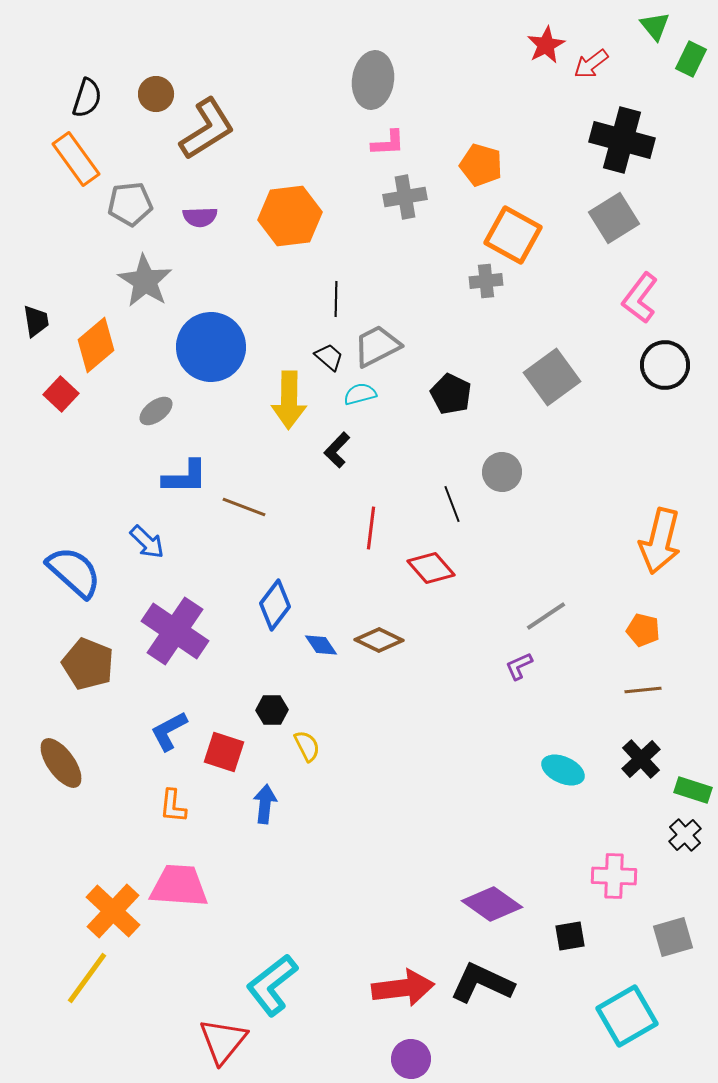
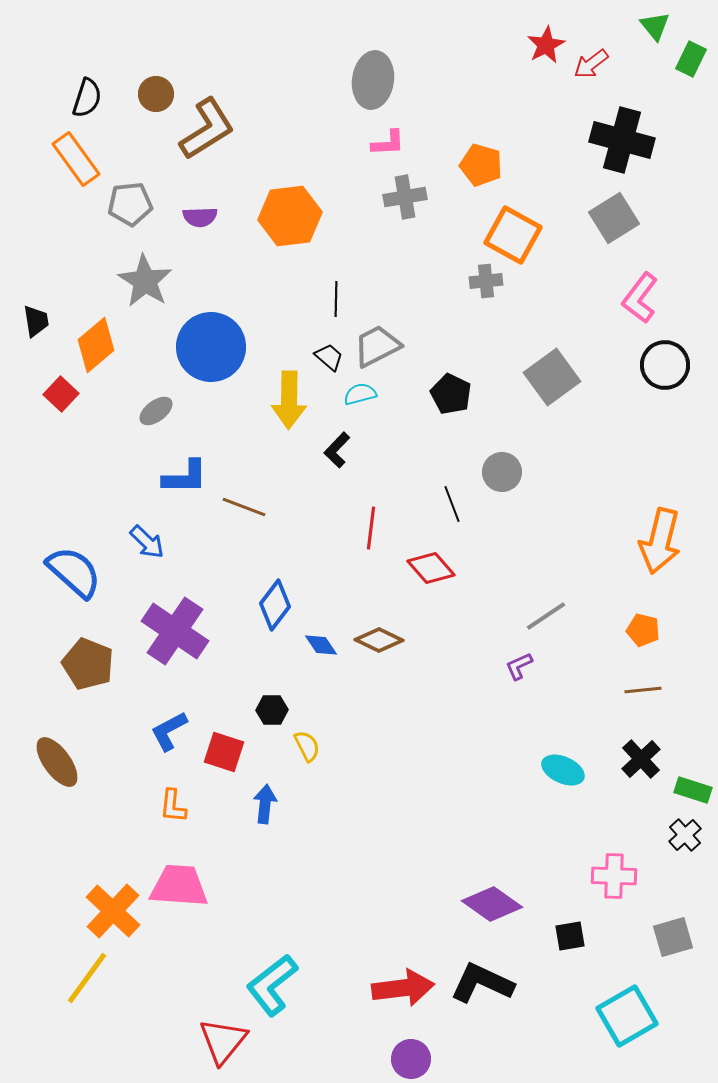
brown ellipse at (61, 763): moved 4 px left, 1 px up
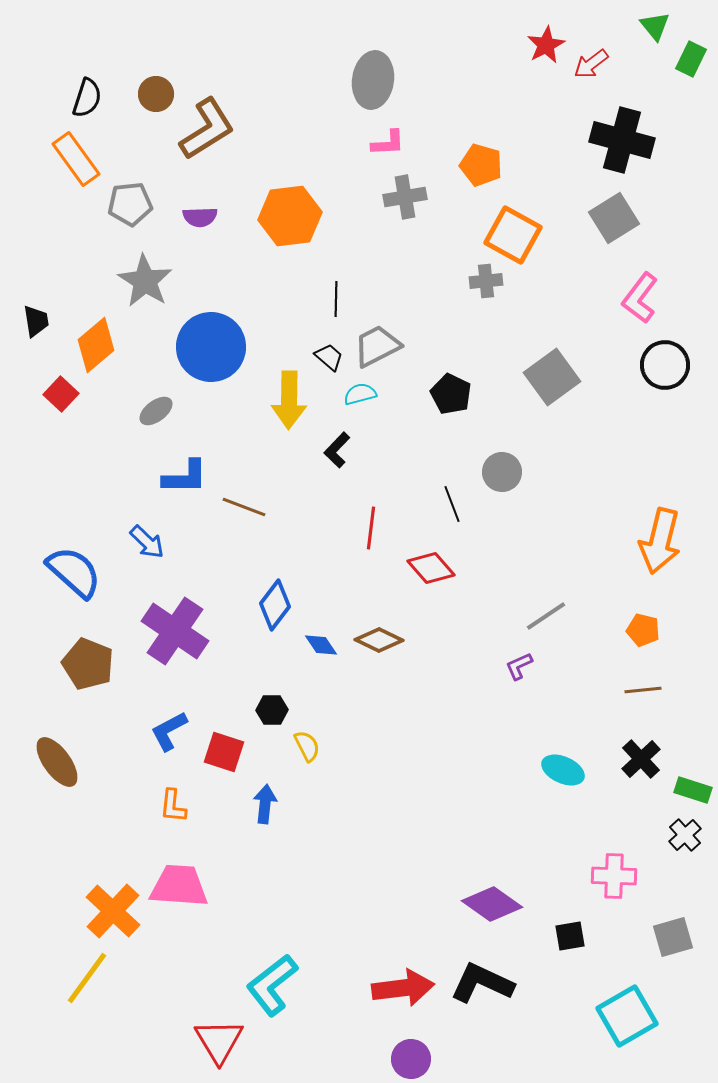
red triangle at (223, 1041): moved 4 px left; rotated 10 degrees counterclockwise
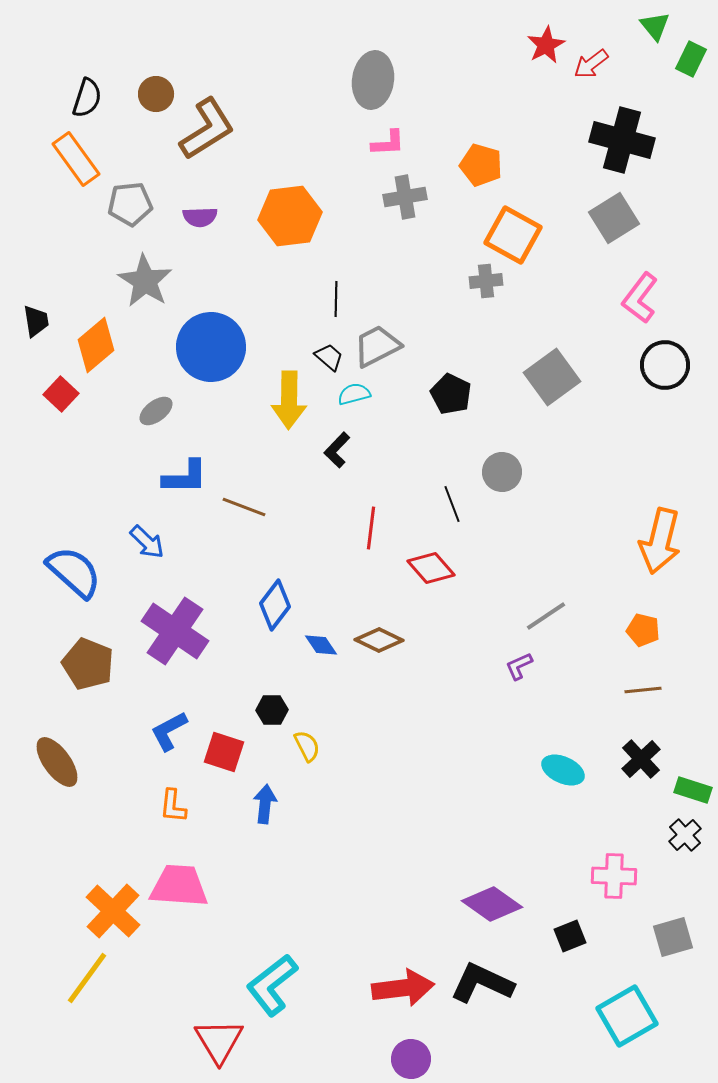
cyan semicircle at (360, 394): moved 6 px left
black square at (570, 936): rotated 12 degrees counterclockwise
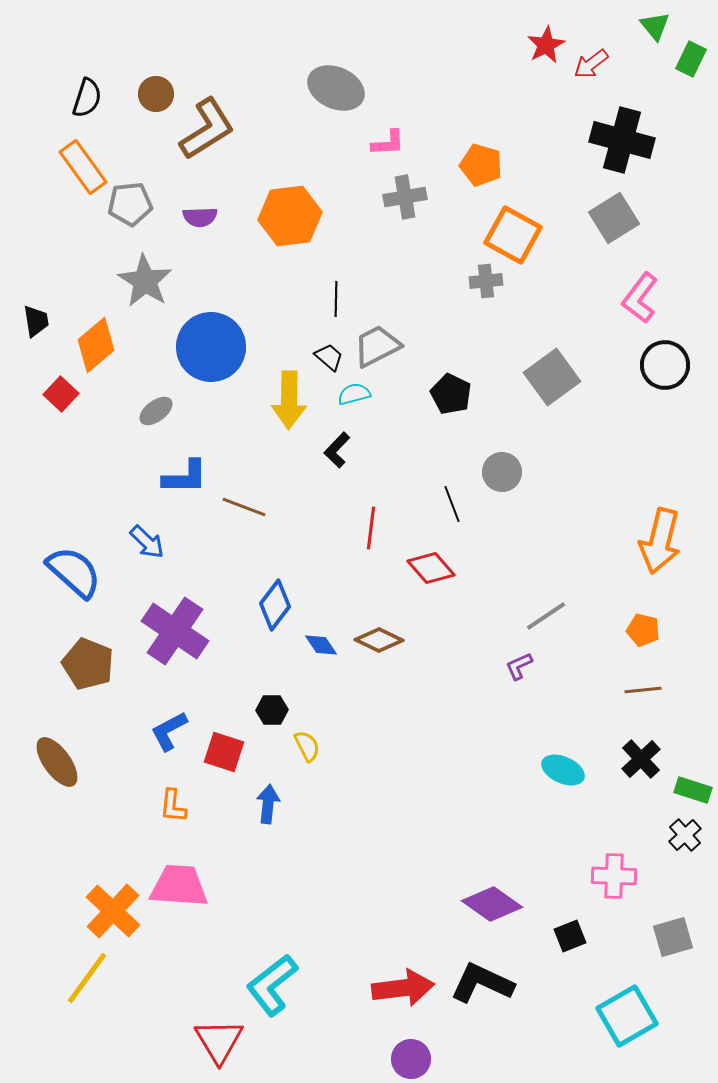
gray ellipse at (373, 80): moved 37 px left, 8 px down; rotated 74 degrees counterclockwise
orange rectangle at (76, 159): moved 7 px right, 8 px down
blue arrow at (265, 804): moved 3 px right
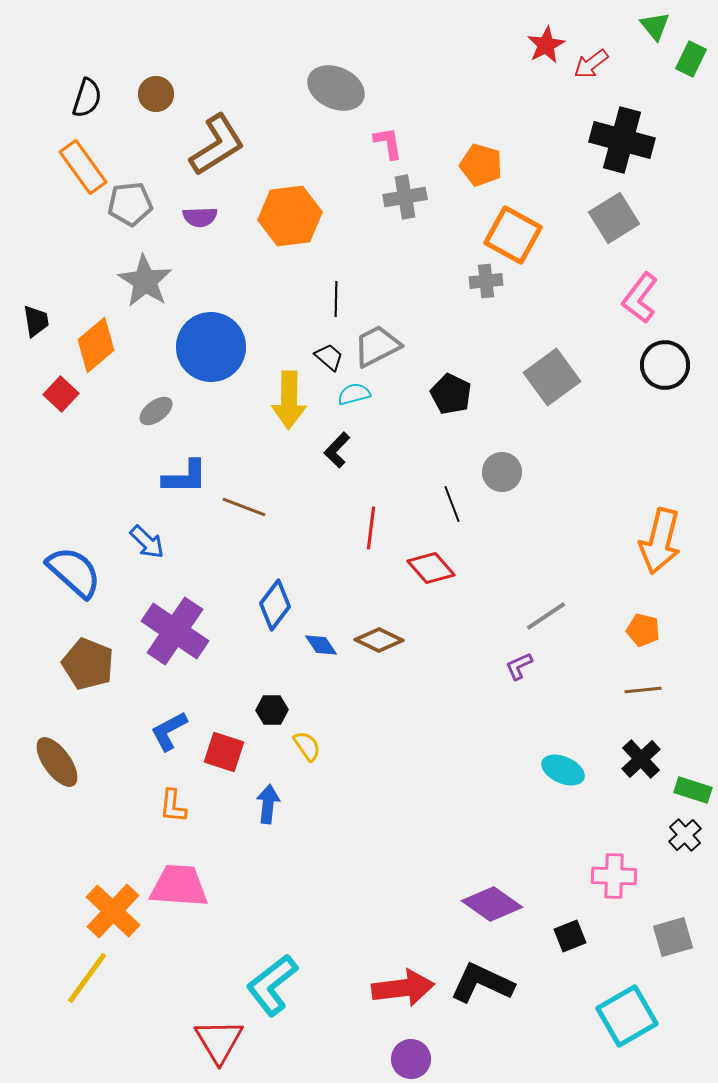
brown L-shape at (207, 129): moved 10 px right, 16 px down
pink L-shape at (388, 143): rotated 96 degrees counterclockwise
yellow semicircle at (307, 746): rotated 8 degrees counterclockwise
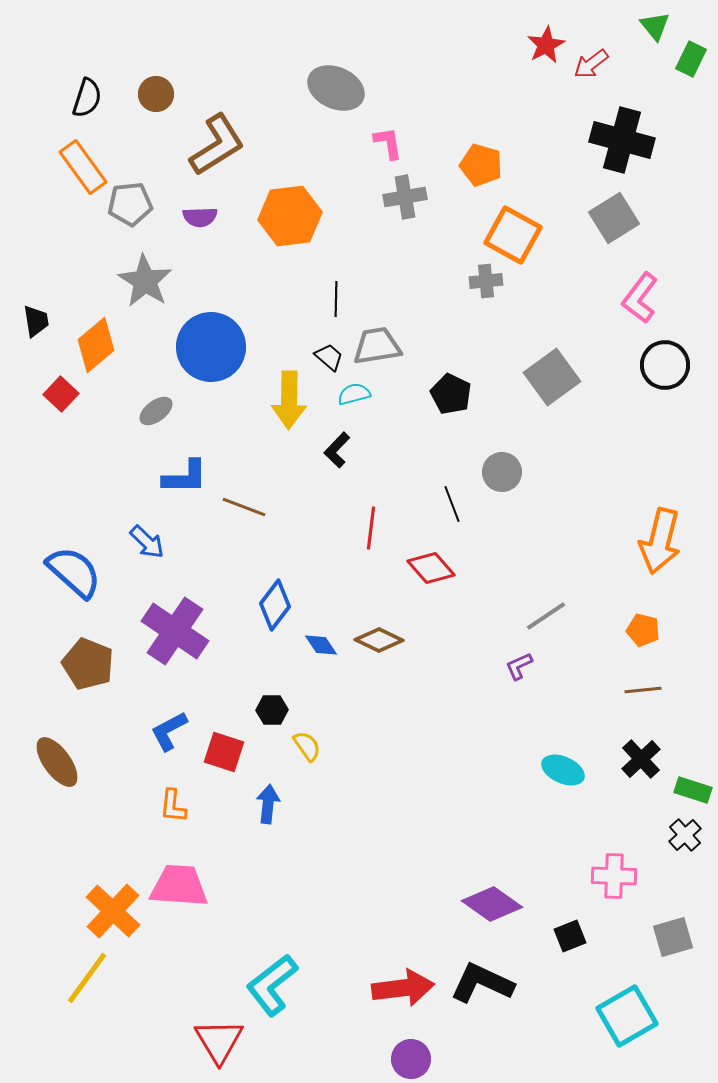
gray trapezoid at (377, 346): rotated 18 degrees clockwise
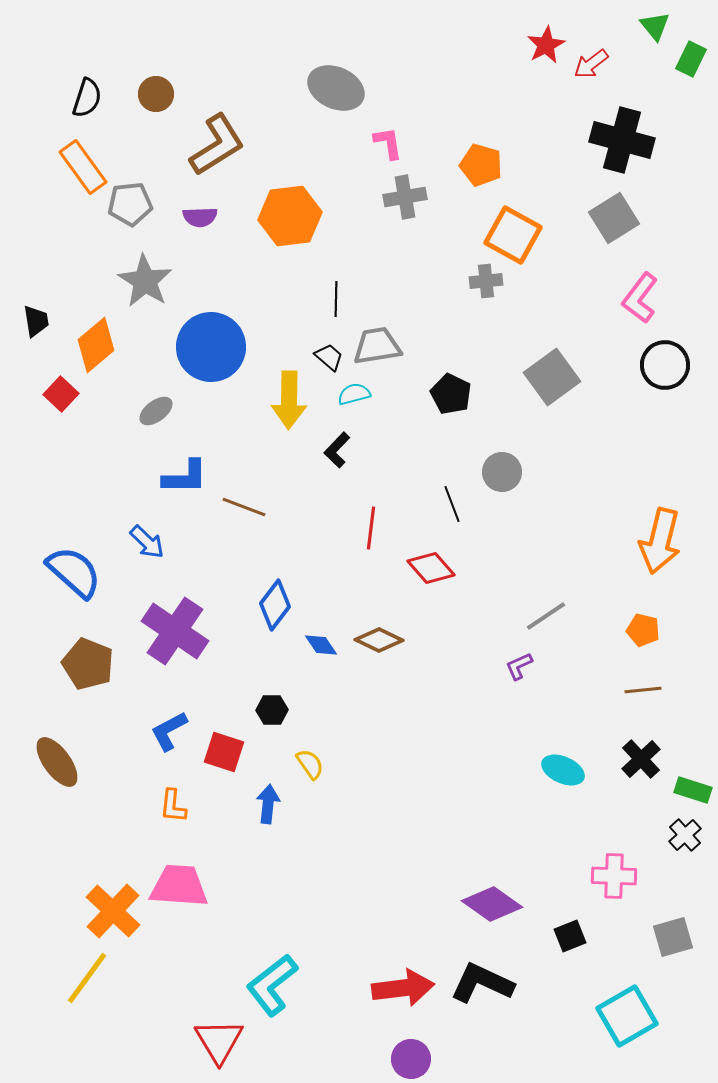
yellow semicircle at (307, 746): moved 3 px right, 18 px down
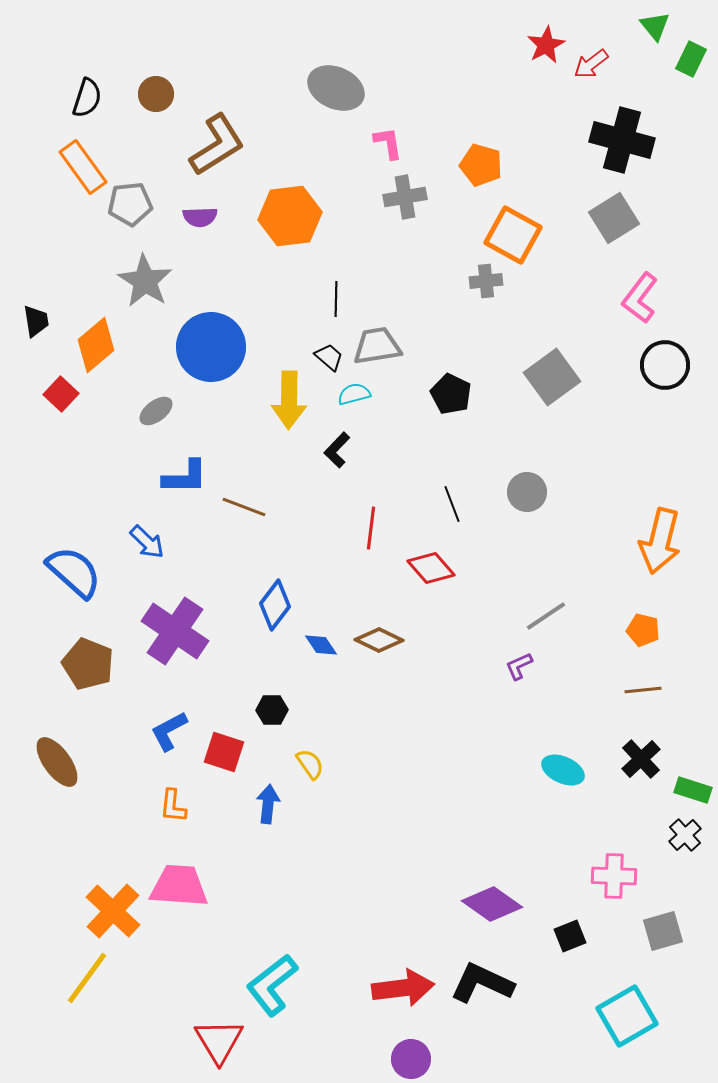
gray circle at (502, 472): moved 25 px right, 20 px down
gray square at (673, 937): moved 10 px left, 6 px up
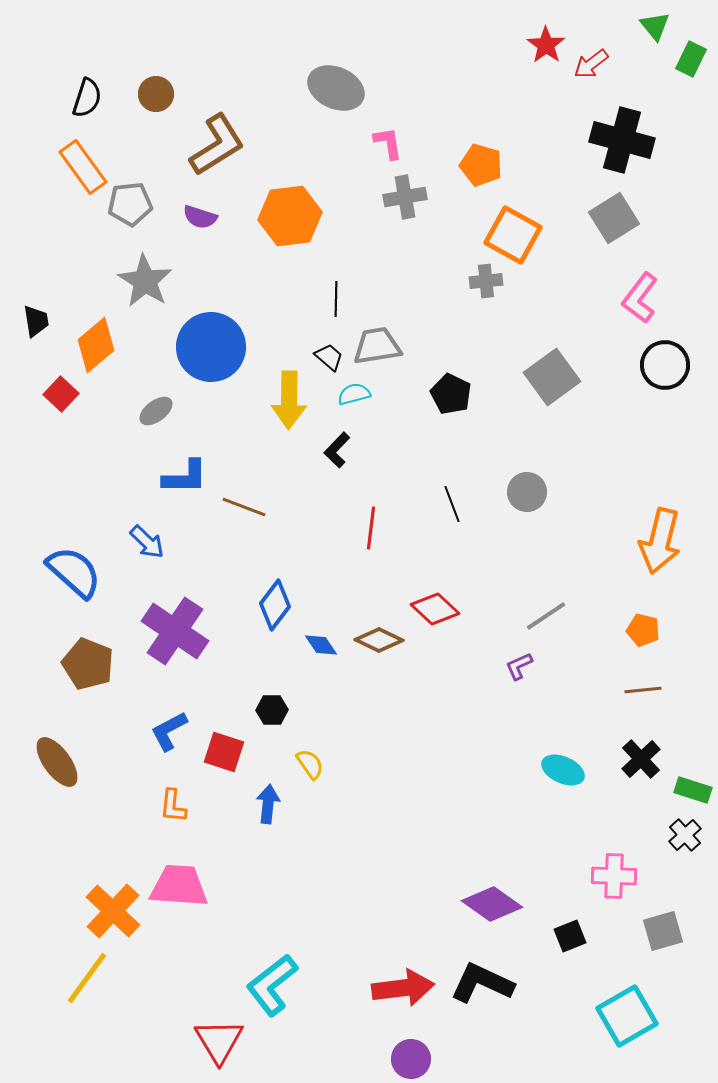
red star at (546, 45): rotated 9 degrees counterclockwise
purple semicircle at (200, 217): rotated 20 degrees clockwise
red diamond at (431, 568): moved 4 px right, 41 px down; rotated 6 degrees counterclockwise
